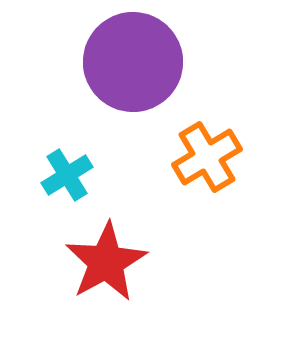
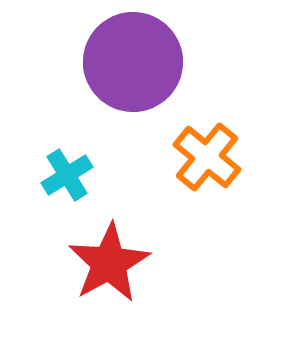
orange cross: rotated 20 degrees counterclockwise
red star: moved 3 px right, 1 px down
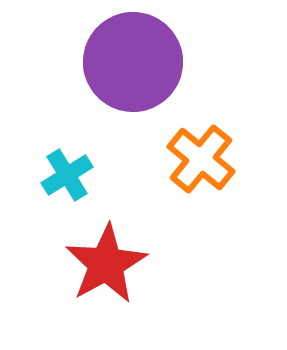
orange cross: moved 6 px left, 2 px down
red star: moved 3 px left, 1 px down
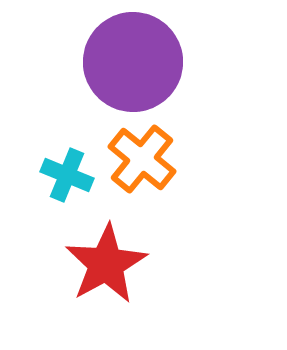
orange cross: moved 59 px left
cyan cross: rotated 36 degrees counterclockwise
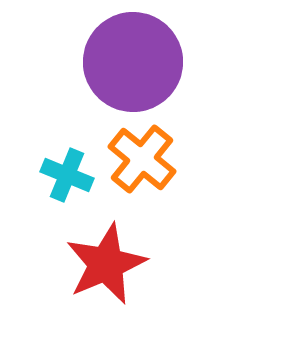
red star: rotated 6 degrees clockwise
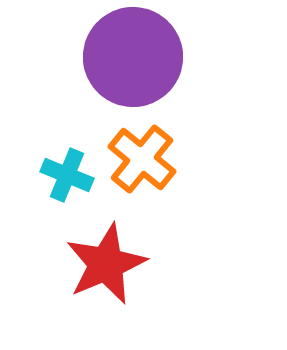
purple circle: moved 5 px up
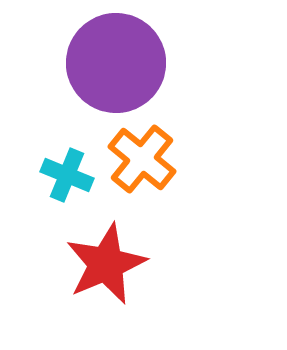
purple circle: moved 17 px left, 6 px down
